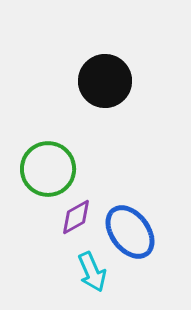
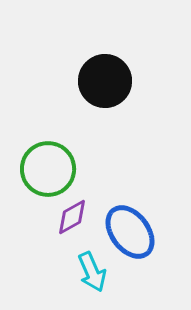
purple diamond: moved 4 px left
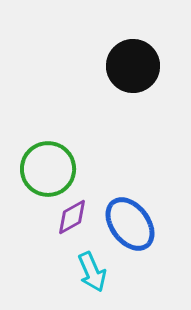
black circle: moved 28 px right, 15 px up
blue ellipse: moved 8 px up
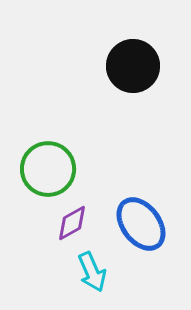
purple diamond: moved 6 px down
blue ellipse: moved 11 px right
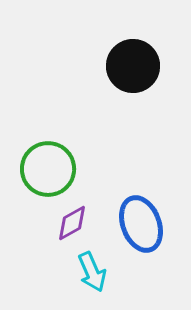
blue ellipse: rotated 16 degrees clockwise
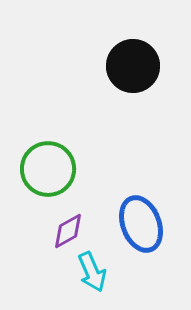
purple diamond: moved 4 px left, 8 px down
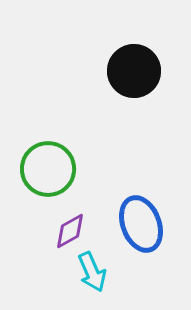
black circle: moved 1 px right, 5 px down
purple diamond: moved 2 px right
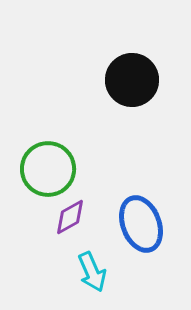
black circle: moved 2 px left, 9 px down
purple diamond: moved 14 px up
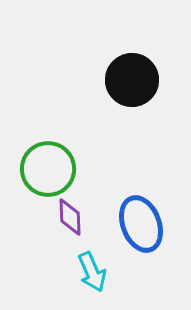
purple diamond: rotated 63 degrees counterclockwise
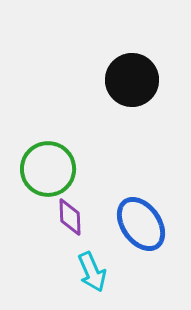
blue ellipse: rotated 14 degrees counterclockwise
